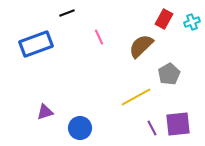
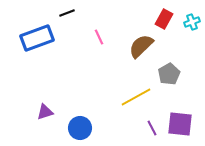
blue rectangle: moved 1 px right, 6 px up
purple square: moved 2 px right; rotated 12 degrees clockwise
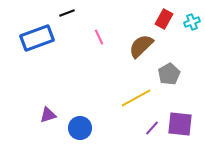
yellow line: moved 1 px down
purple triangle: moved 3 px right, 3 px down
purple line: rotated 70 degrees clockwise
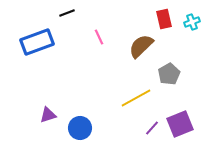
red rectangle: rotated 42 degrees counterclockwise
blue rectangle: moved 4 px down
purple square: rotated 28 degrees counterclockwise
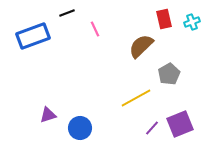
pink line: moved 4 px left, 8 px up
blue rectangle: moved 4 px left, 6 px up
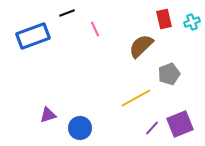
gray pentagon: rotated 10 degrees clockwise
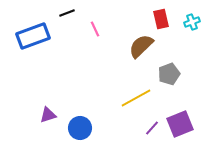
red rectangle: moved 3 px left
